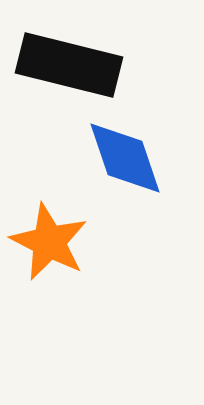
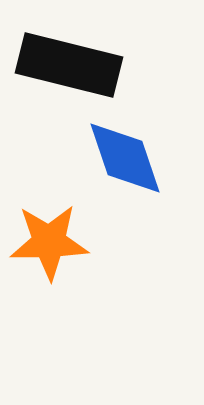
orange star: rotated 28 degrees counterclockwise
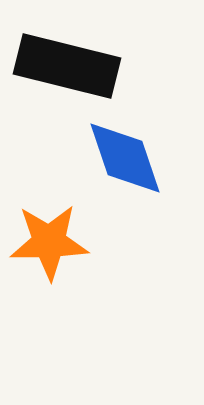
black rectangle: moved 2 px left, 1 px down
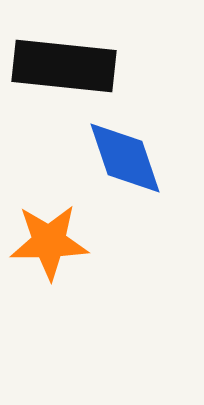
black rectangle: moved 3 px left; rotated 8 degrees counterclockwise
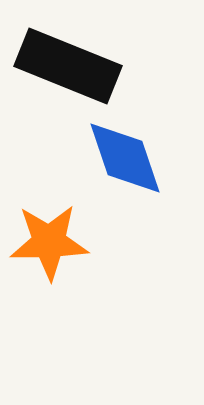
black rectangle: moved 4 px right; rotated 16 degrees clockwise
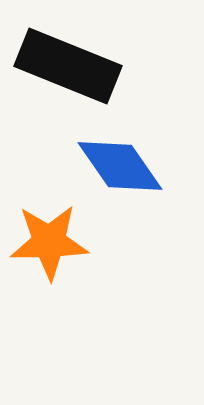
blue diamond: moved 5 px left, 8 px down; rotated 16 degrees counterclockwise
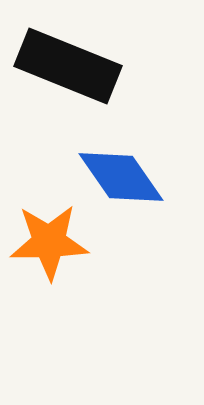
blue diamond: moved 1 px right, 11 px down
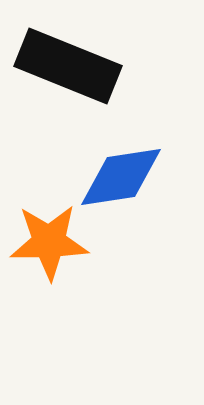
blue diamond: rotated 64 degrees counterclockwise
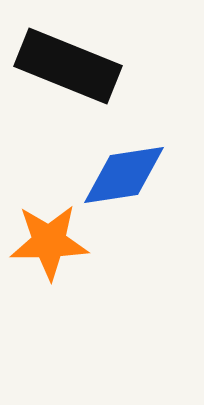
blue diamond: moved 3 px right, 2 px up
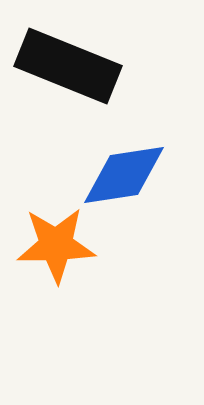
orange star: moved 7 px right, 3 px down
